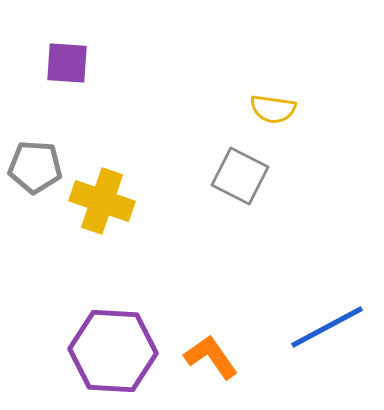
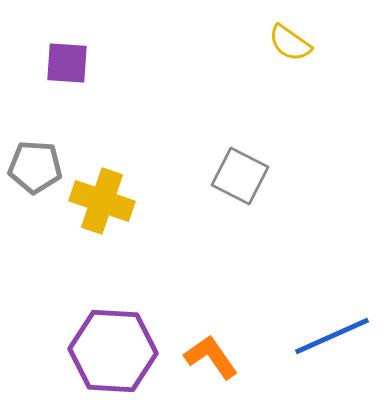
yellow semicircle: moved 17 px right, 66 px up; rotated 27 degrees clockwise
blue line: moved 5 px right, 9 px down; rotated 4 degrees clockwise
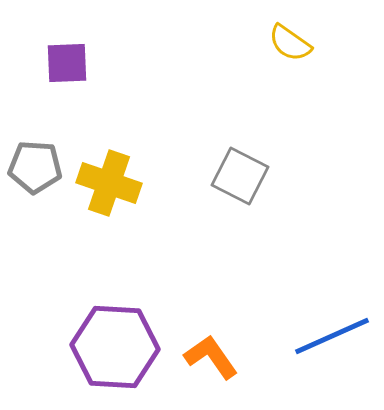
purple square: rotated 6 degrees counterclockwise
yellow cross: moved 7 px right, 18 px up
purple hexagon: moved 2 px right, 4 px up
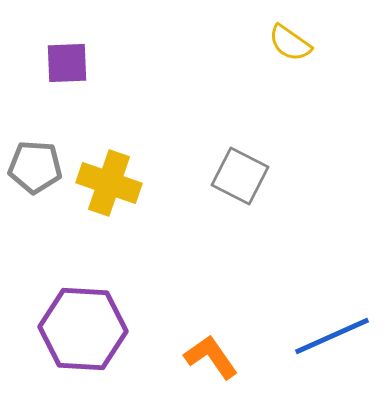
purple hexagon: moved 32 px left, 18 px up
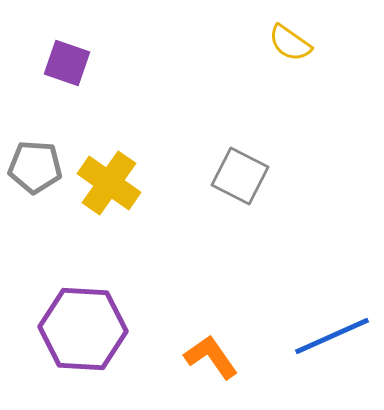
purple square: rotated 21 degrees clockwise
yellow cross: rotated 16 degrees clockwise
